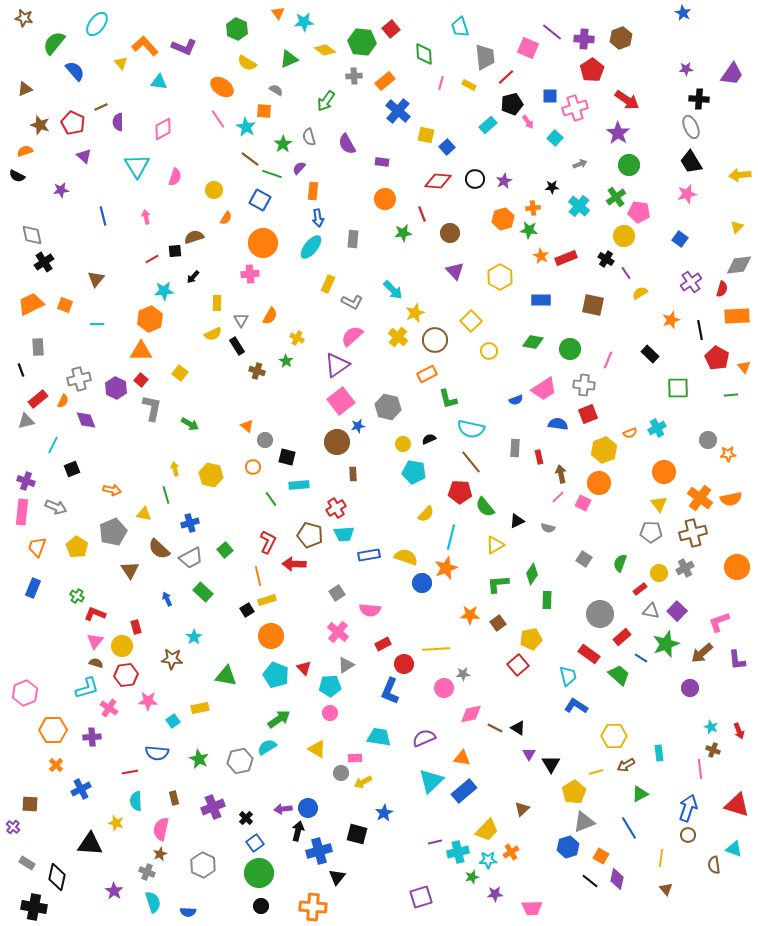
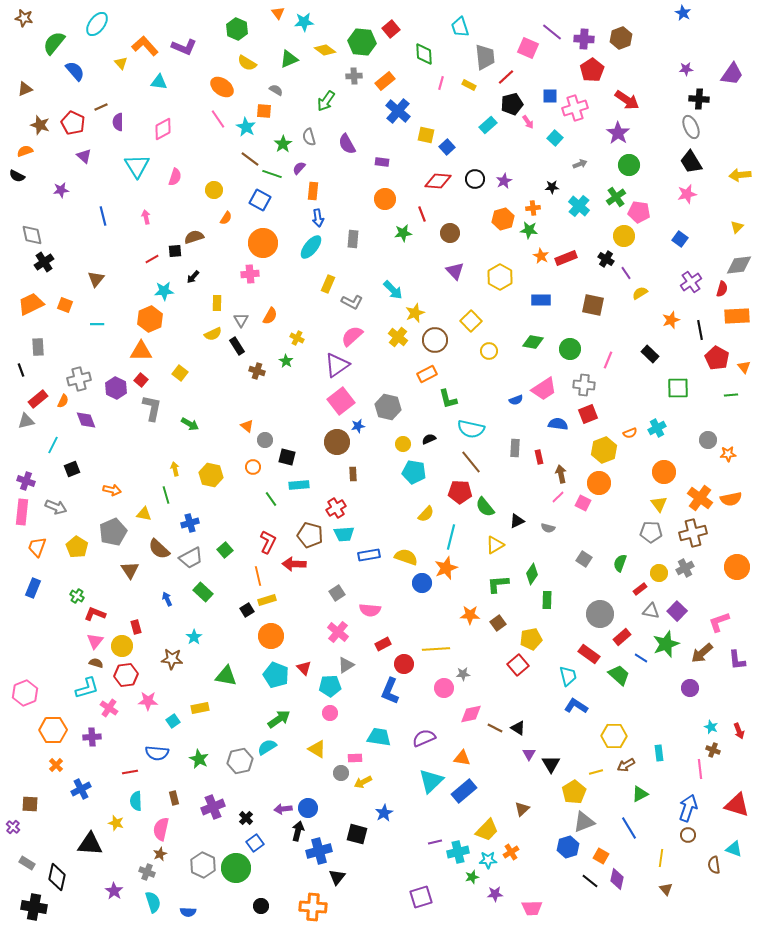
green circle at (259, 873): moved 23 px left, 5 px up
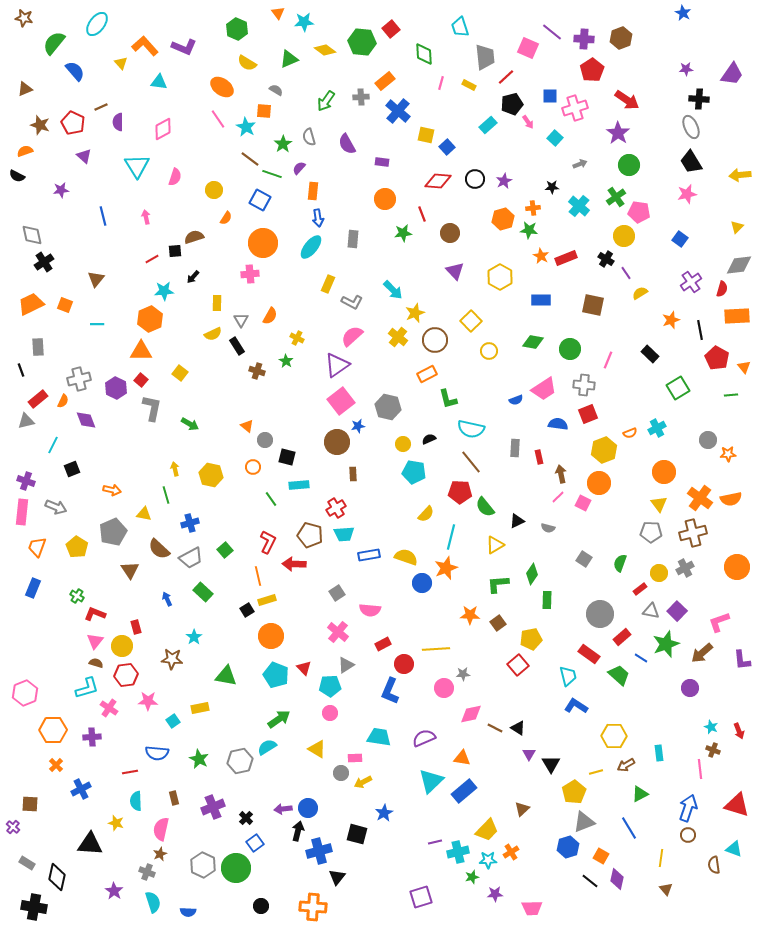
gray cross at (354, 76): moved 7 px right, 21 px down
green square at (678, 388): rotated 30 degrees counterclockwise
purple L-shape at (737, 660): moved 5 px right
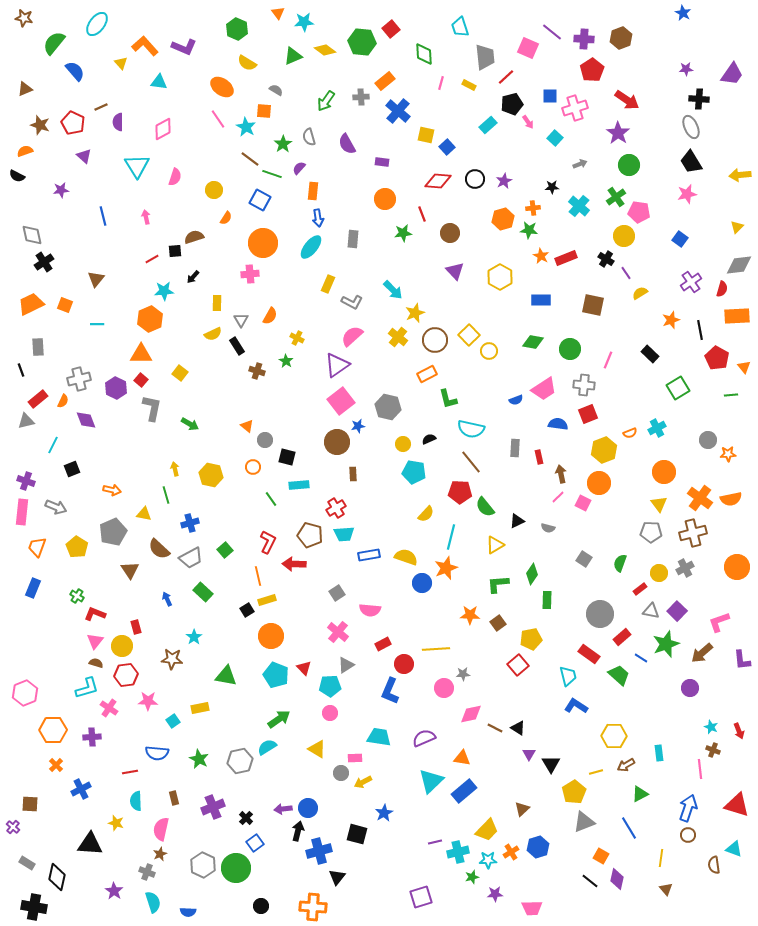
green triangle at (289, 59): moved 4 px right, 3 px up
yellow square at (471, 321): moved 2 px left, 14 px down
orange triangle at (141, 351): moved 3 px down
blue hexagon at (568, 847): moved 30 px left
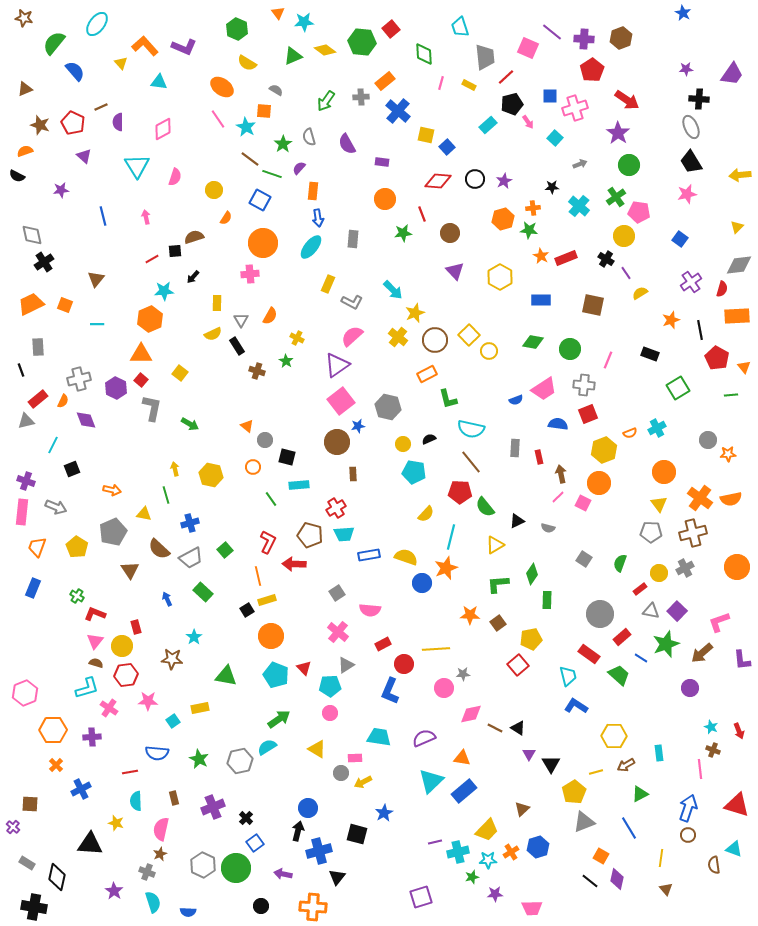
black rectangle at (650, 354): rotated 24 degrees counterclockwise
purple arrow at (283, 809): moved 65 px down; rotated 18 degrees clockwise
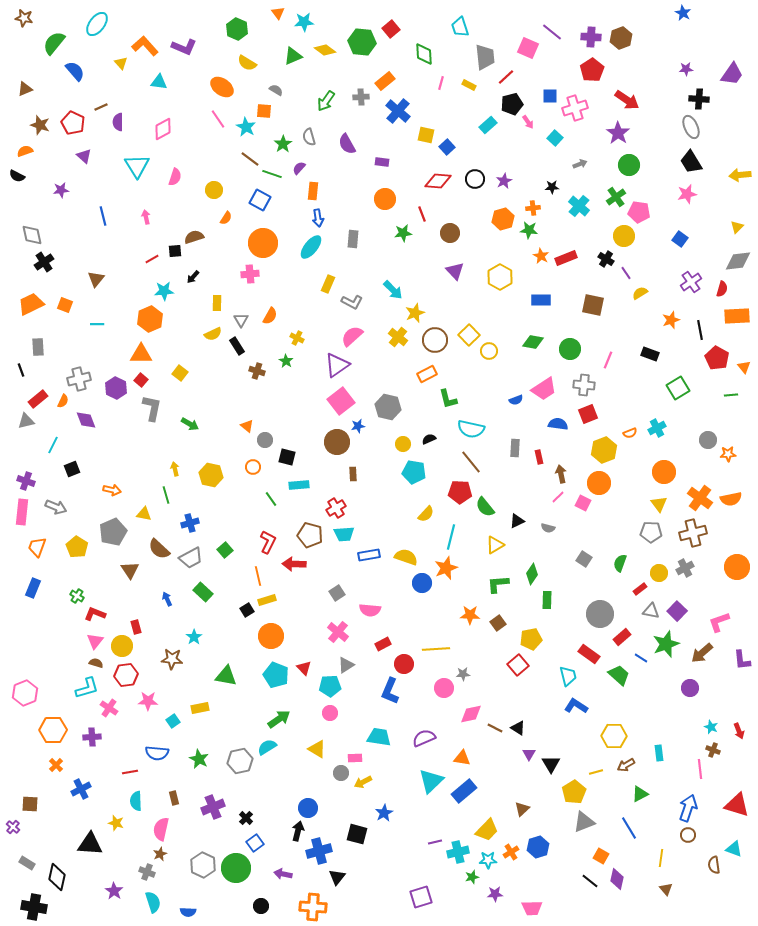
purple cross at (584, 39): moved 7 px right, 2 px up
gray diamond at (739, 265): moved 1 px left, 4 px up
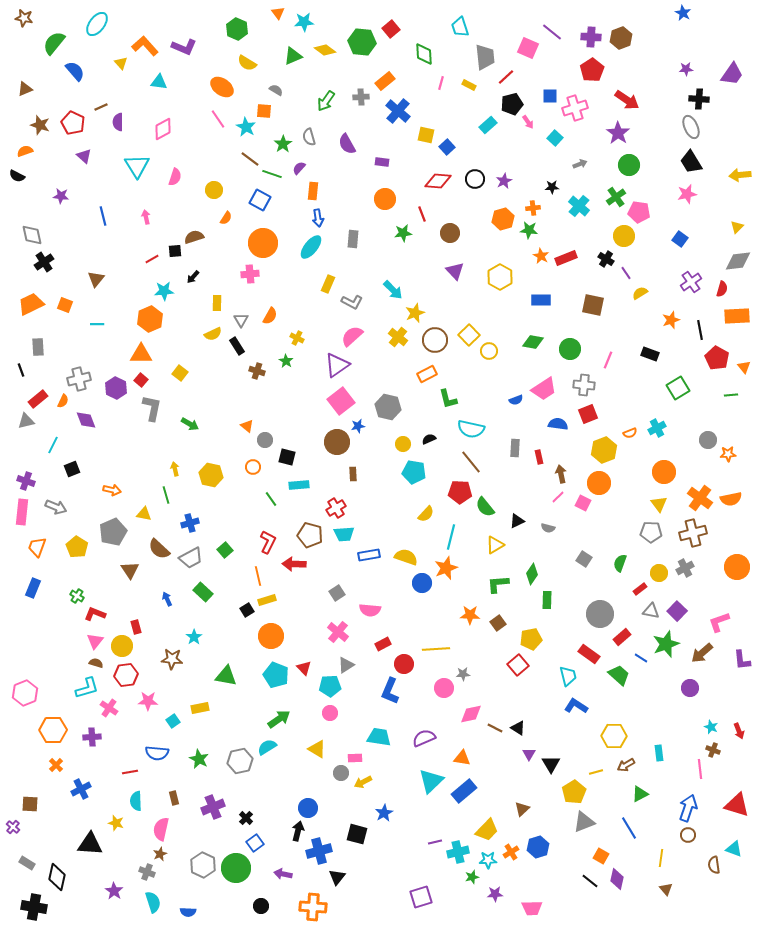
purple star at (61, 190): moved 6 px down; rotated 14 degrees clockwise
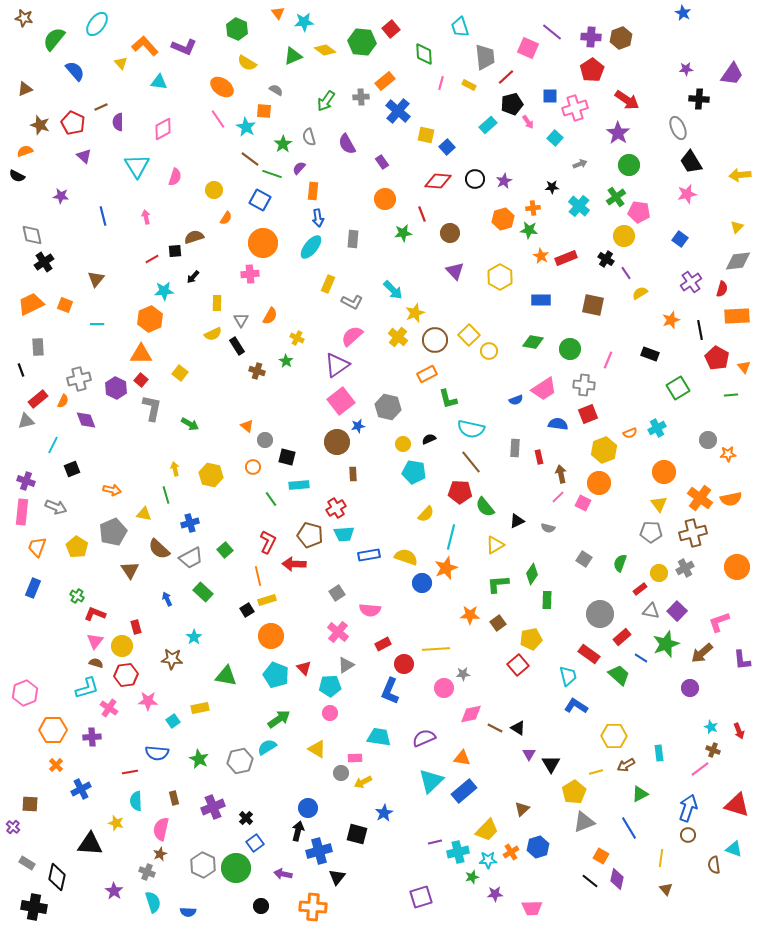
green semicircle at (54, 43): moved 4 px up
gray ellipse at (691, 127): moved 13 px left, 1 px down
purple rectangle at (382, 162): rotated 48 degrees clockwise
pink line at (700, 769): rotated 60 degrees clockwise
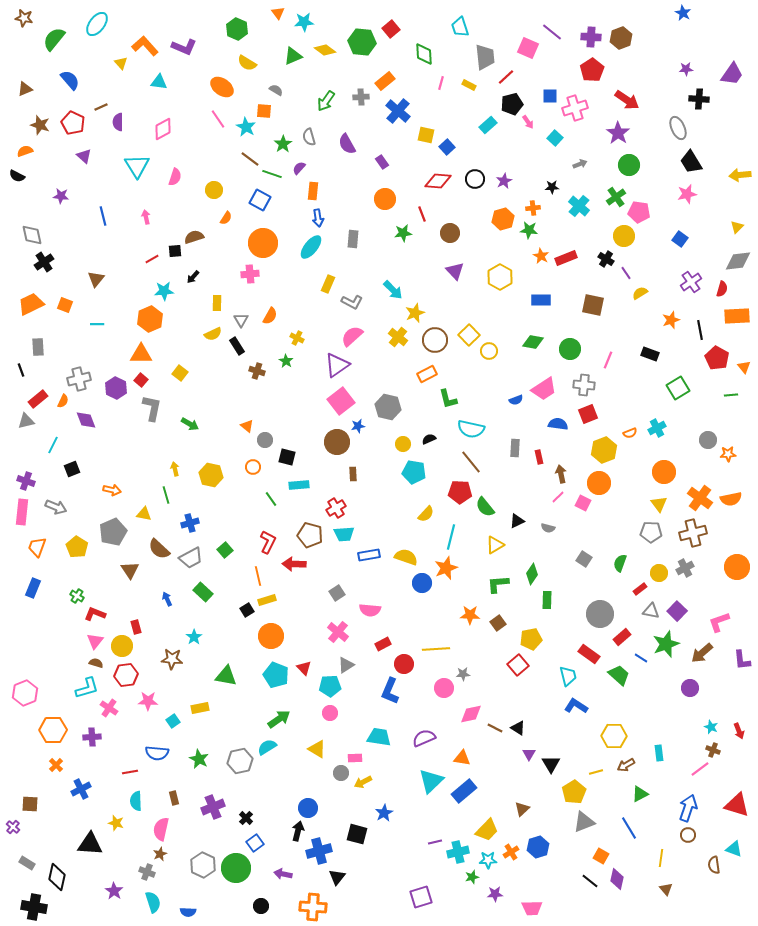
blue semicircle at (75, 71): moved 5 px left, 9 px down
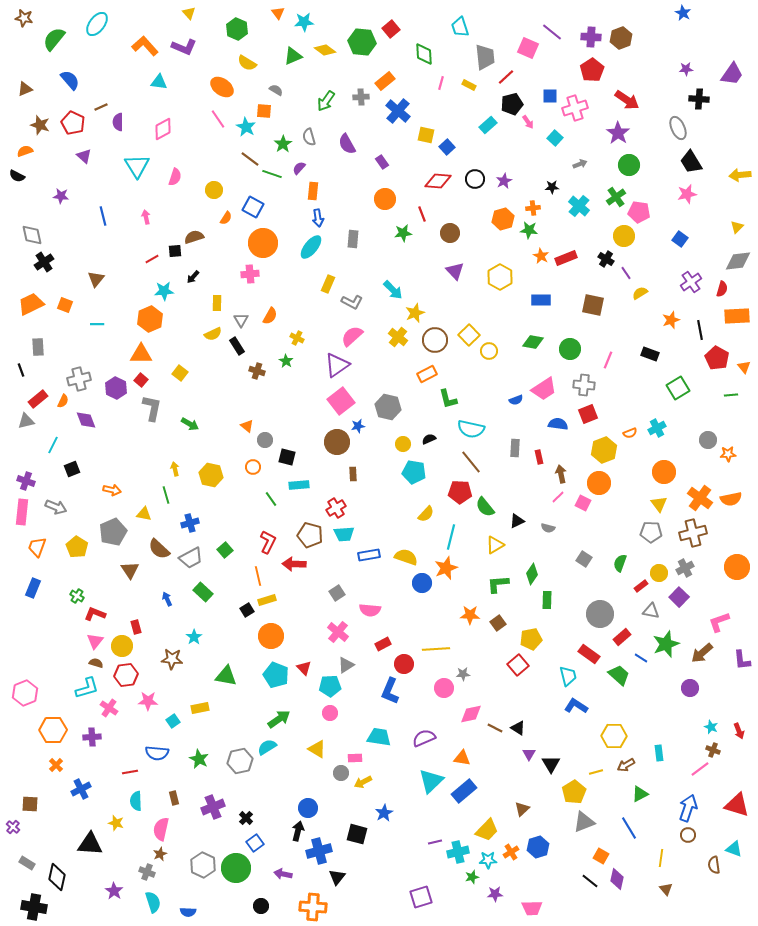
yellow triangle at (121, 63): moved 68 px right, 50 px up
blue square at (260, 200): moved 7 px left, 7 px down
red rectangle at (640, 589): moved 1 px right, 3 px up
purple square at (677, 611): moved 2 px right, 14 px up
